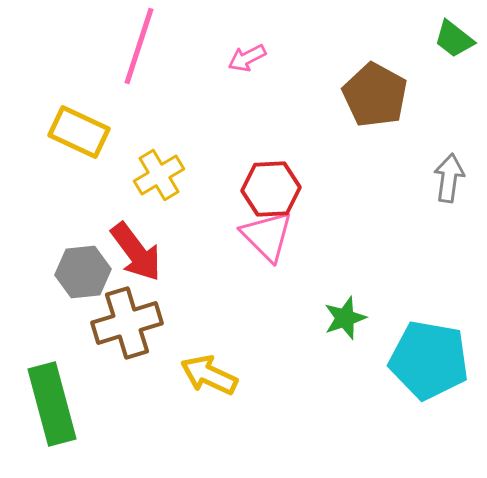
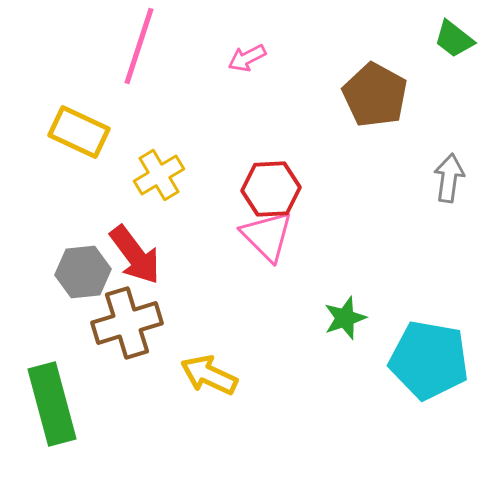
red arrow: moved 1 px left, 3 px down
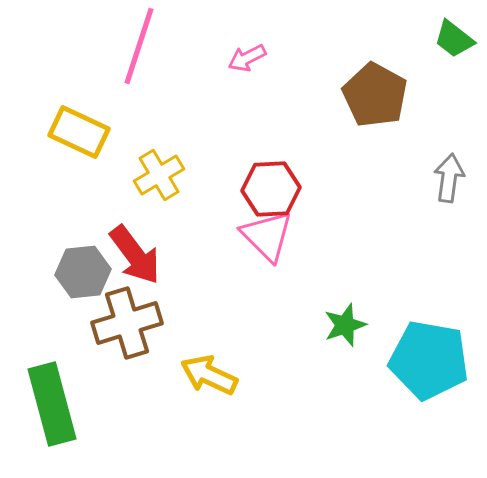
green star: moved 7 px down
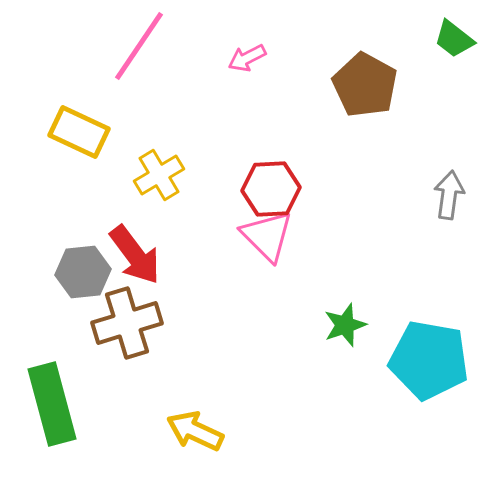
pink line: rotated 16 degrees clockwise
brown pentagon: moved 10 px left, 10 px up
gray arrow: moved 17 px down
yellow arrow: moved 14 px left, 56 px down
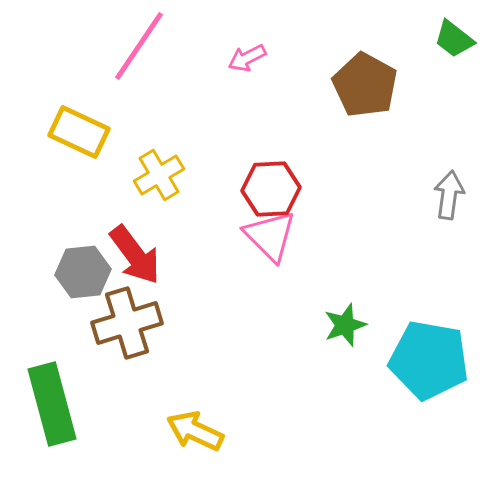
pink triangle: moved 3 px right
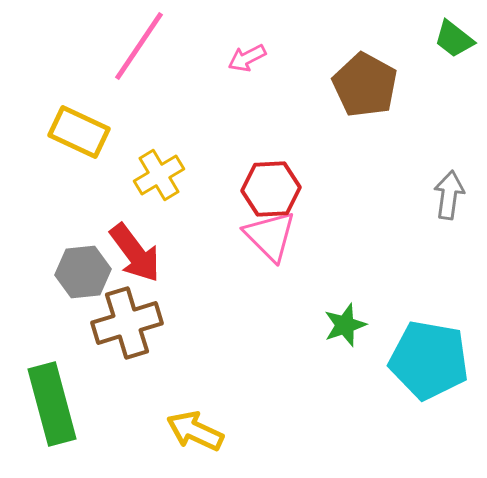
red arrow: moved 2 px up
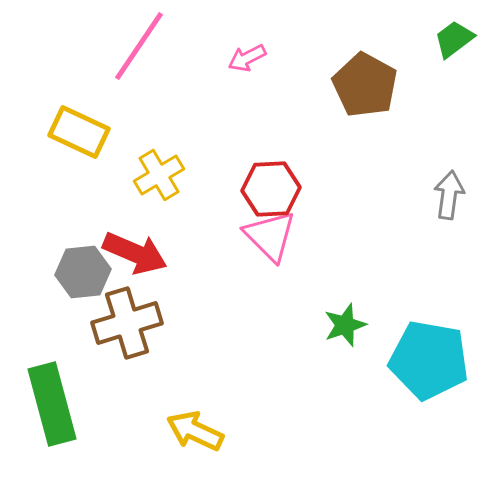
green trapezoid: rotated 105 degrees clockwise
red arrow: rotated 30 degrees counterclockwise
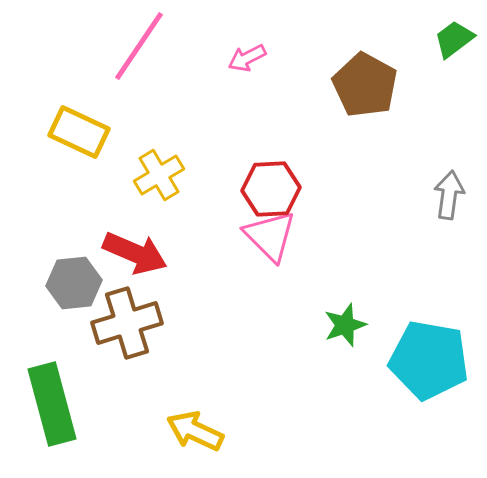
gray hexagon: moved 9 px left, 11 px down
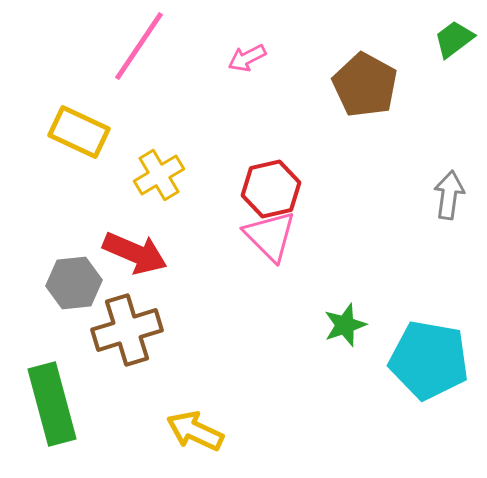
red hexagon: rotated 10 degrees counterclockwise
brown cross: moved 7 px down
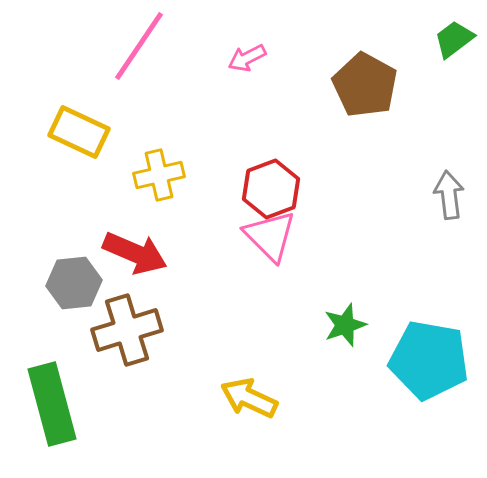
yellow cross: rotated 18 degrees clockwise
red hexagon: rotated 8 degrees counterclockwise
gray arrow: rotated 15 degrees counterclockwise
yellow arrow: moved 54 px right, 33 px up
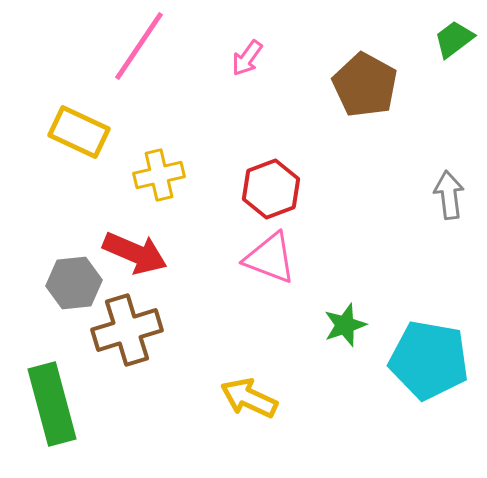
pink arrow: rotated 27 degrees counterclockwise
pink triangle: moved 22 px down; rotated 24 degrees counterclockwise
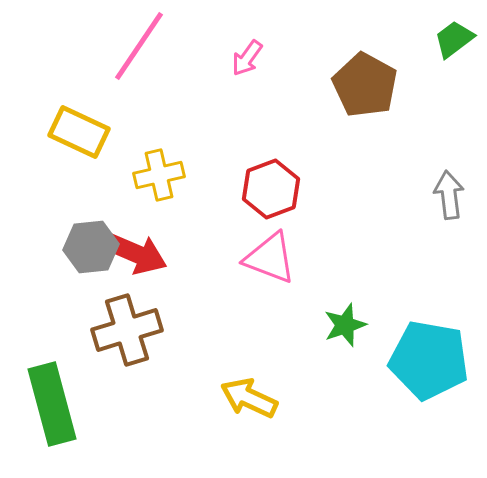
gray hexagon: moved 17 px right, 36 px up
